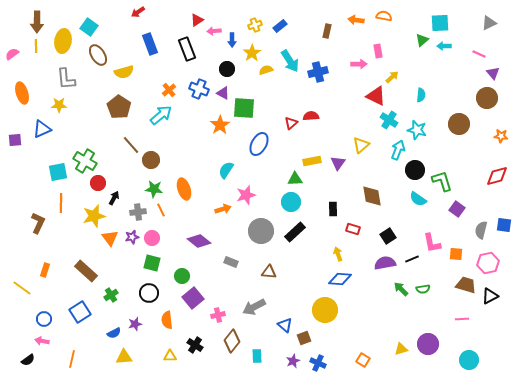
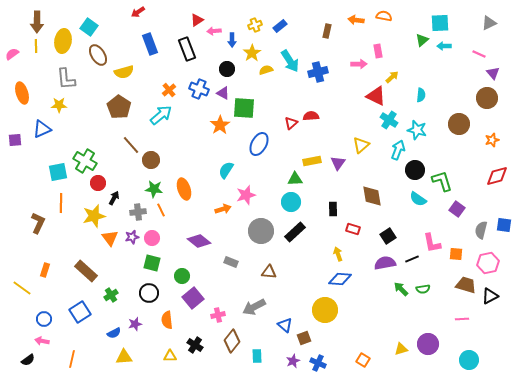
orange star at (501, 136): moved 9 px left, 4 px down; rotated 24 degrees counterclockwise
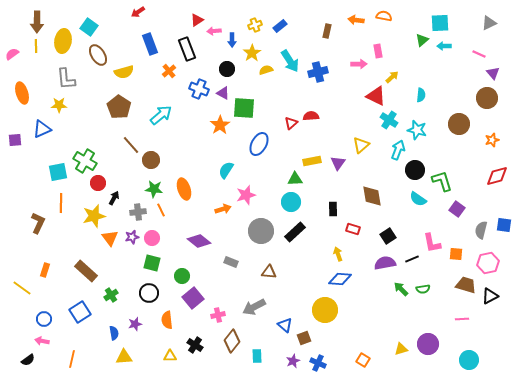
orange cross at (169, 90): moved 19 px up
blue semicircle at (114, 333): rotated 72 degrees counterclockwise
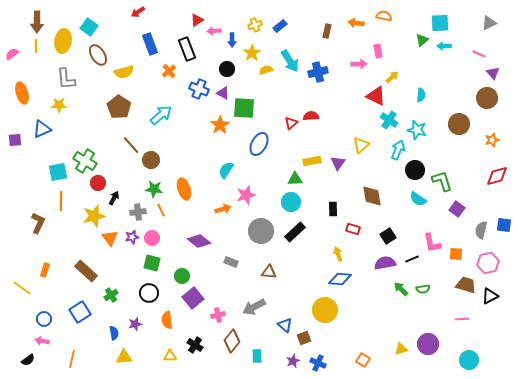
orange arrow at (356, 20): moved 3 px down
orange line at (61, 203): moved 2 px up
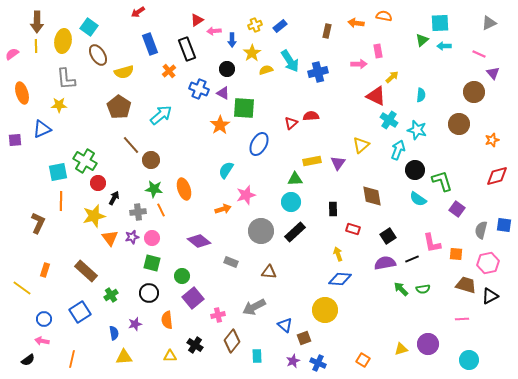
brown circle at (487, 98): moved 13 px left, 6 px up
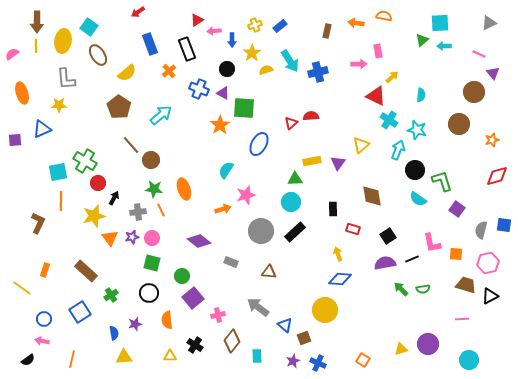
yellow semicircle at (124, 72): moved 3 px right, 1 px down; rotated 24 degrees counterclockwise
gray arrow at (254, 307): moved 4 px right; rotated 65 degrees clockwise
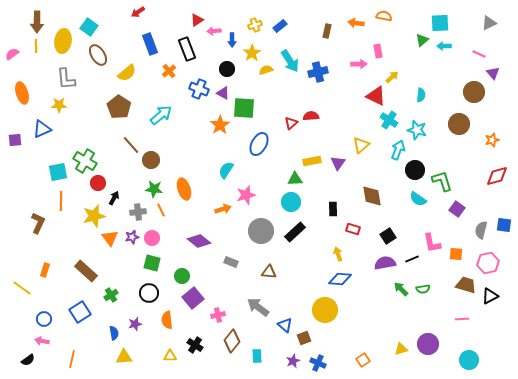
orange square at (363, 360): rotated 24 degrees clockwise
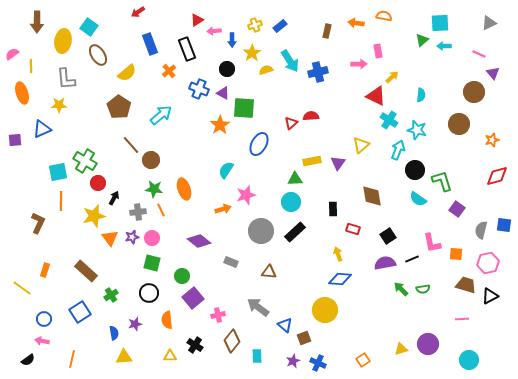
yellow line at (36, 46): moved 5 px left, 20 px down
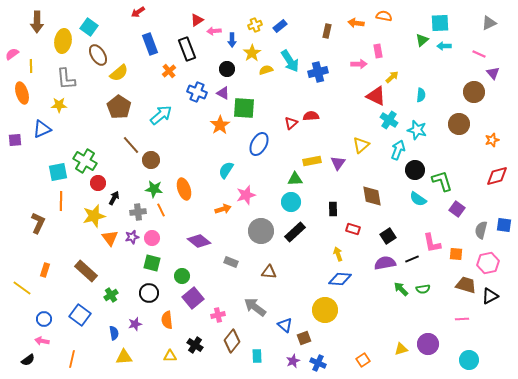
yellow semicircle at (127, 73): moved 8 px left
blue cross at (199, 89): moved 2 px left, 3 px down
gray arrow at (258, 307): moved 3 px left
blue square at (80, 312): moved 3 px down; rotated 20 degrees counterclockwise
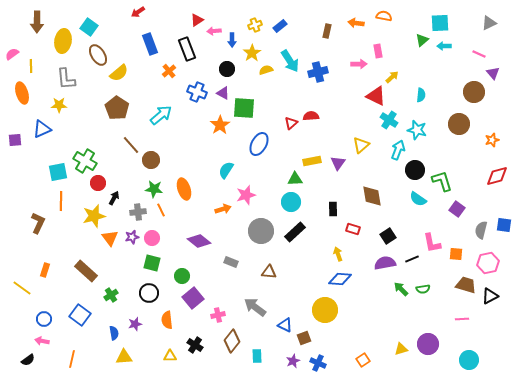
brown pentagon at (119, 107): moved 2 px left, 1 px down
blue triangle at (285, 325): rotated 14 degrees counterclockwise
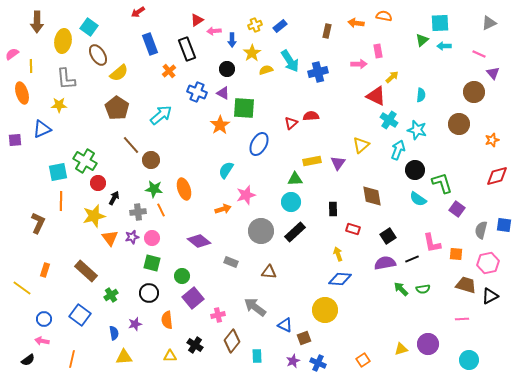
green L-shape at (442, 181): moved 2 px down
